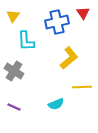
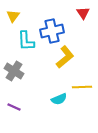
blue cross: moved 5 px left, 9 px down
yellow L-shape: moved 4 px left, 1 px up
cyan semicircle: moved 3 px right, 5 px up
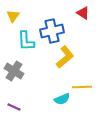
red triangle: rotated 24 degrees counterclockwise
cyan semicircle: moved 3 px right
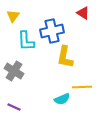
yellow L-shape: rotated 140 degrees clockwise
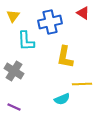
blue cross: moved 2 px left, 9 px up
yellow line: moved 3 px up
